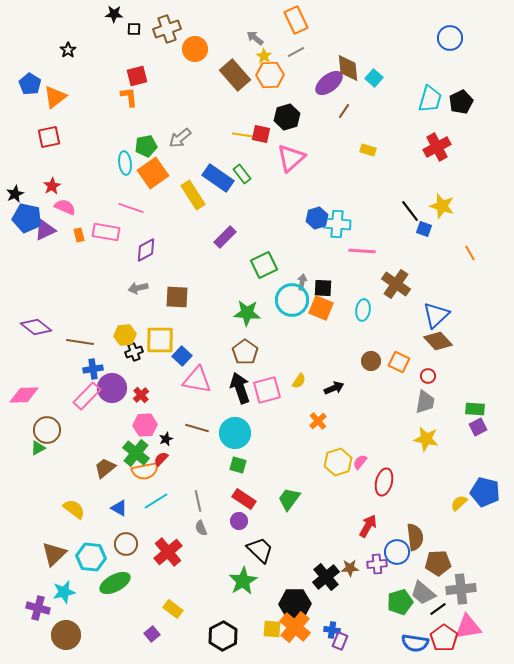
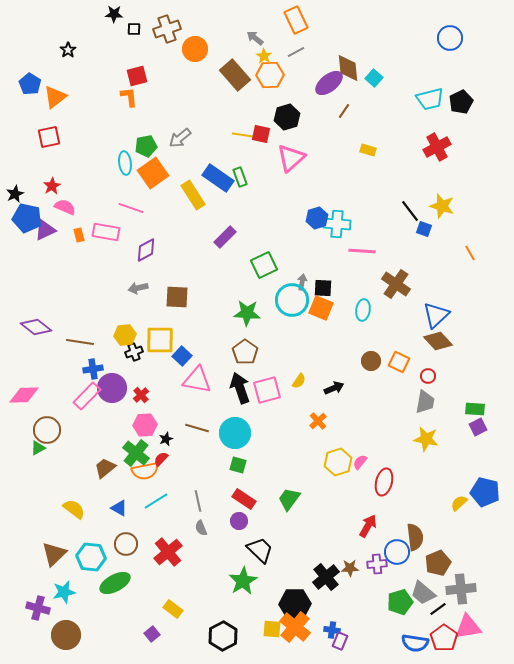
cyan trapezoid at (430, 99): rotated 60 degrees clockwise
green rectangle at (242, 174): moved 2 px left, 3 px down; rotated 18 degrees clockwise
brown pentagon at (438, 563): rotated 20 degrees counterclockwise
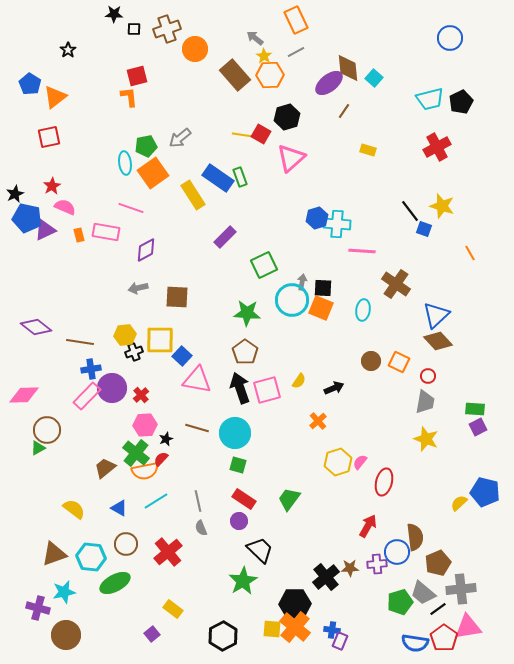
red square at (261, 134): rotated 18 degrees clockwise
blue cross at (93, 369): moved 2 px left
yellow star at (426, 439): rotated 10 degrees clockwise
brown triangle at (54, 554): rotated 24 degrees clockwise
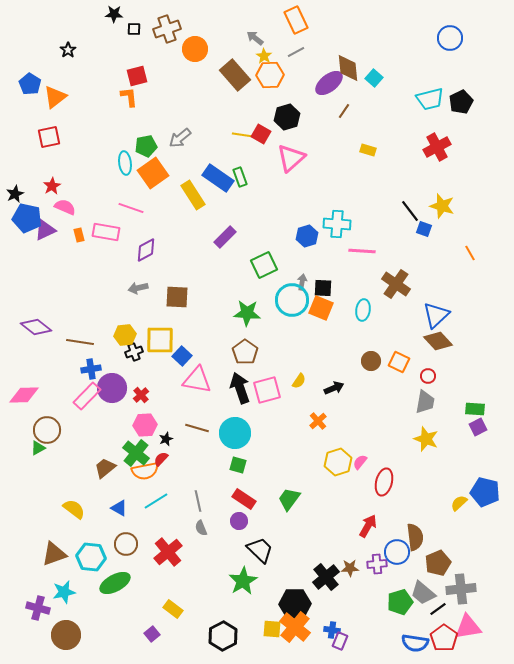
blue hexagon at (317, 218): moved 10 px left, 18 px down
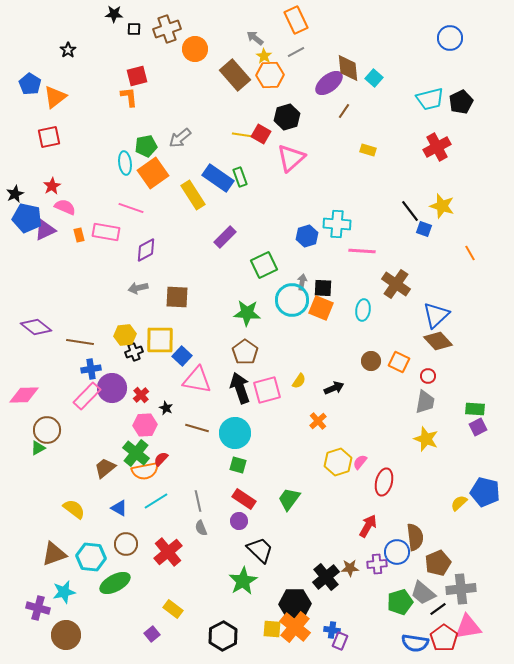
black star at (166, 439): moved 31 px up; rotated 24 degrees counterclockwise
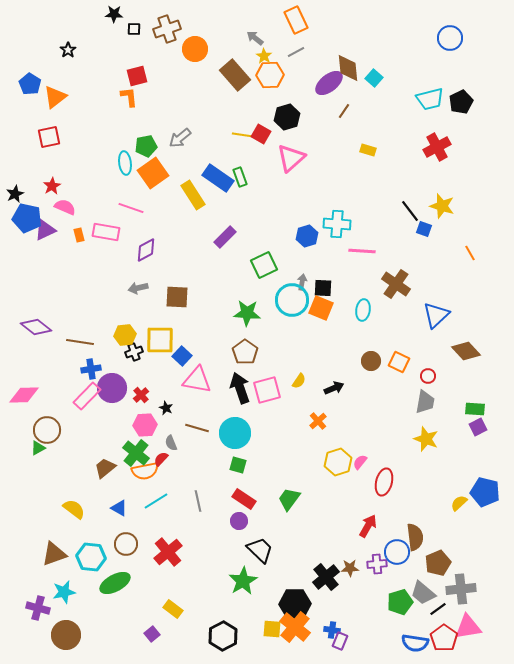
brown diamond at (438, 341): moved 28 px right, 10 px down
gray semicircle at (201, 528): moved 30 px left, 85 px up
